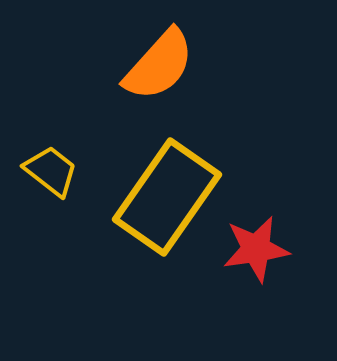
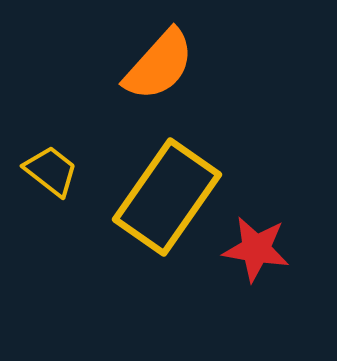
red star: rotated 18 degrees clockwise
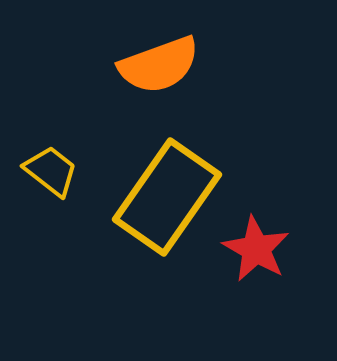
orange semicircle: rotated 28 degrees clockwise
red star: rotated 20 degrees clockwise
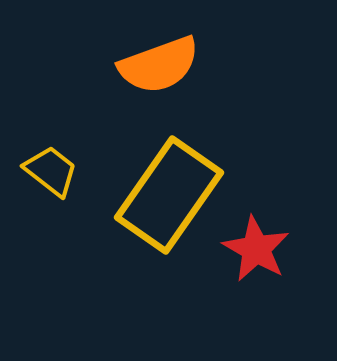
yellow rectangle: moved 2 px right, 2 px up
